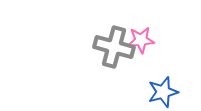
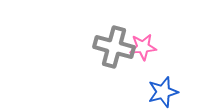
pink star: moved 2 px right, 7 px down
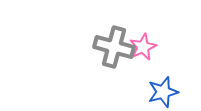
pink star: rotated 20 degrees counterclockwise
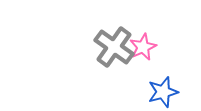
gray cross: rotated 21 degrees clockwise
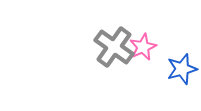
blue star: moved 19 px right, 23 px up
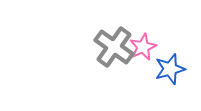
blue star: moved 12 px left
